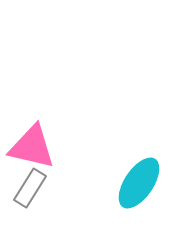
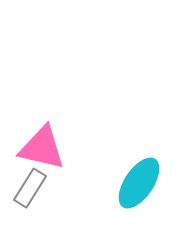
pink triangle: moved 10 px right, 1 px down
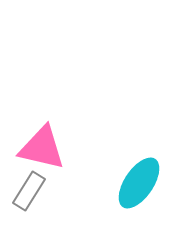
gray rectangle: moved 1 px left, 3 px down
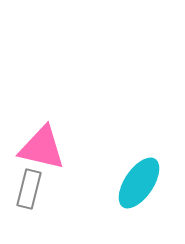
gray rectangle: moved 2 px up; rotated 18 degrees counterclockwise
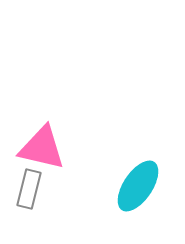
cyan ellipse: moved 1 px left, 3 px down
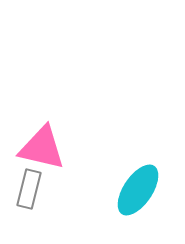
cyan ellipse: moved 4 px down
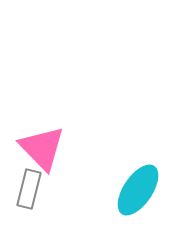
pink triangle: rotated 33 degrees clockwise
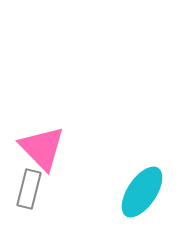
cyan ellipse: moved 4 px right, 2 px down
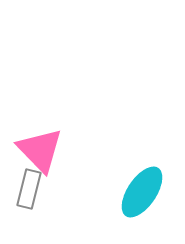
pink triangle: moved 2 px left, 2 px down
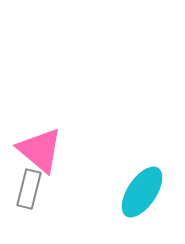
pink triangle: rotated 6 degrees counterclockwise
